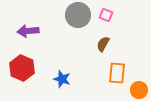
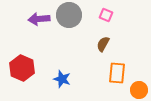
gray circle: moved 9 px left
purple arrow: moved 11 px right, 12 px up
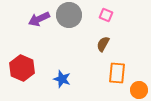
purple arrow: rotated 20 degrees counterclockwise
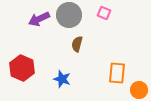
pink square: moved 2 px left, 2 px up
brown semicircle: moved 26 px left; rotated 14 degrees counterclockwise
